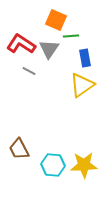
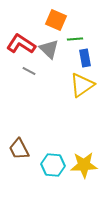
green line: moved 4 px right, 3 px down
gray triangle: rotated 20 degrees counterclockwise
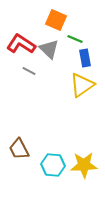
green line: rotated 28 degrees clockwise
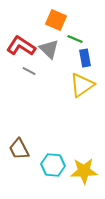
red L-shape: moved 2 px down
yellow star: moved 6 px down
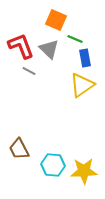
red L-shape: rotated 36 degrees clockwise
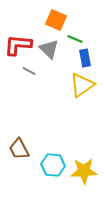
red L-shape: moved 3 px left, 1 px up; rotated 64 degrees counterclockwise
